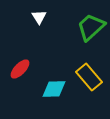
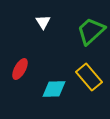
white triangle: moved 4 px right, 5 px down
green trapezoid: moved 4 px down
red ellipse: rotated 15 degrees counterclockwise
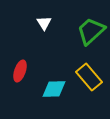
white triangle: moved 1 px right, 1 px down
red ellipse: moved 2 px down; rotated 10 degrees counterclockwise
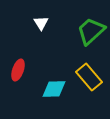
white triangle: moved 3 px left
red ellipse: moved 2 px left, 1 px up
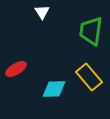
white triangle: moved 1 px right, 11 px up
green trapezoid: rotated 40 degrees counterclockwise
red ellipse: moved 2 px left, 1 px up; rotated 40 degrees clockwise
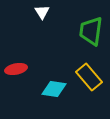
red ellipse: rotated 20 degrees clockwise
cyan diamond: rotated 10 degrees clockwise
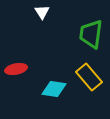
green trapezoid: moved 3 px down
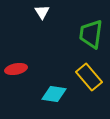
cyan diamond: moved 5 px down
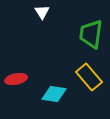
red ellipse: moved 10 px down
